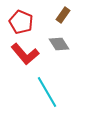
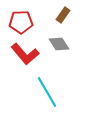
red pentagon: rotated 25 degrees counterclockwise
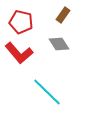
red pentagon: rotated 15 degrees clockwise
red L-shape: moved 6 px left, 1 px up
cyan line: rotated 16 degrees counterclockwise
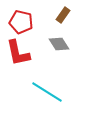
red L-shape: moved 1 px left; rotated 28 degrees clockwise
cyan line: rotated 12 degrees counterclockwise
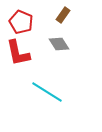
red pentagon: rotated 10 degrees clockwise
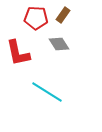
red pentagon: moved 15 px right, 4 px up; rotated 20 degrees counterclockwise
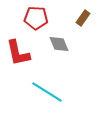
brown rectangle: moved 20 px right, 3 px down
gray diamond: rotated 10 degrees clockwise
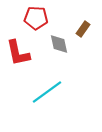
brown rectangle: moved 11 px down
gray diamond: rotated 10 degrees clockwise
cyan line: rotated 68 degrees counterclockwise
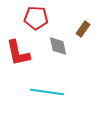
gray diamond: moved 1 px left, 2 px down
cyan line: rotated 44 degrees clockwise
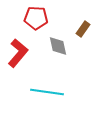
red L-shape: rotated 128 degrees counterclockwise
